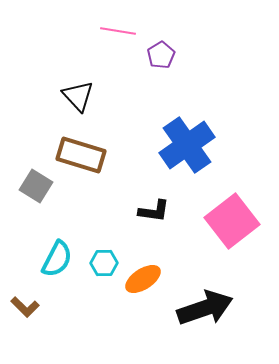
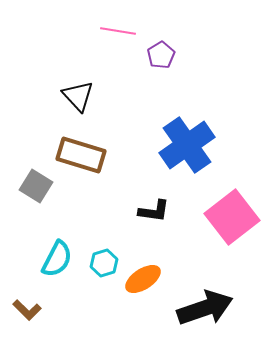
pink square: moved 4 px up
cyan hexagon: rotated 16 degrees counterclockwise
brown L-shape: moved 2 px right, 3 px down
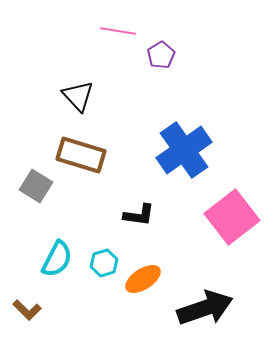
blue cross: moved 3 px left, 5 px down
black L-shape: moved 15 px left, 4 px down
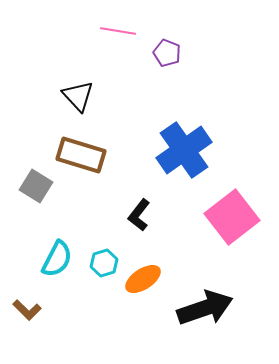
purple pentagon: moved 6 px right, 2 px up; rotated 20 degrees counterclockwise
black L-shape: rotated 120 degrees clockwise
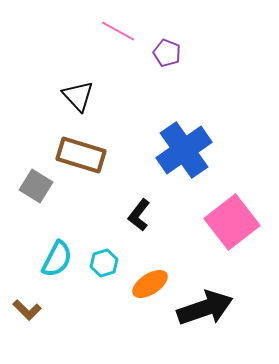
pink line: rotated 20 degrees clockwise
pink square: moved 5 px down
orange ellipse: moved 7 px right, 5 px down
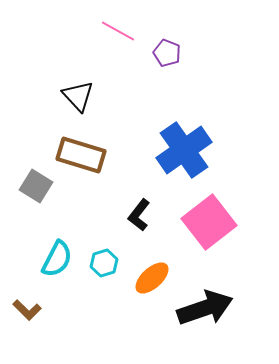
pink square: moved 23 px left
orange ellipse: moved 2 px right, 6 px up; rotated 9 degrees counterclockwise
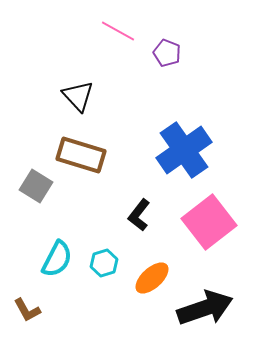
brown L-shape: rotated 16 degrees clockwise
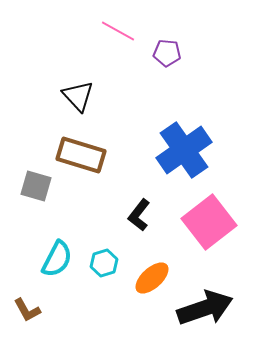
purple pentagon: rotated 16 degrees counterclockwise
gray square: rotated 16 degrees counterclockwise
